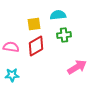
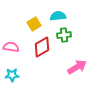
cyan semicircle: moved 1 px down
yellow square: rotated 24 degrees counterclockwise
red diamond: moved 6 px right, 1 px down
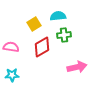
pink arrow: rotated 18 degrees clockwise
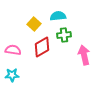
yellow square: rotated 16 degrees counterclockwise
pink semicircle: moved 2 px right, 3 px down
pink arrow: moved 7 px right, 12 px up; rotated 90 degrees counterclockwise
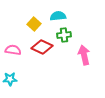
red diamond: rotated 55 degrees clockwise
cyan star: moved 2 px left, 4 px down
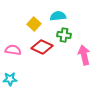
green cross: rotated 16 degrees clockwise
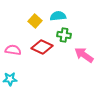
yellow square: moved 1 px right, 3 px up
pink arrow: rotated 42 degrees counterclockwise
